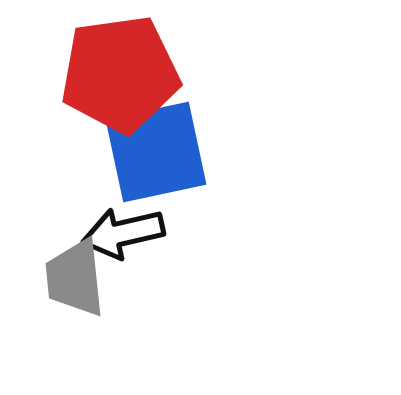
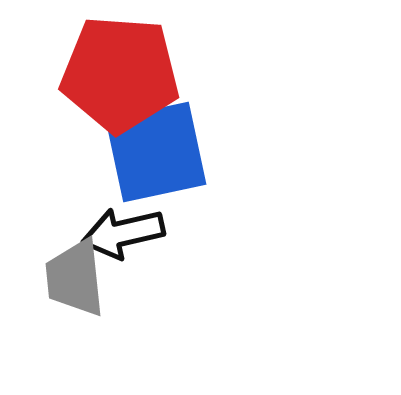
red pentagon: rotated 12 degrees clockwise
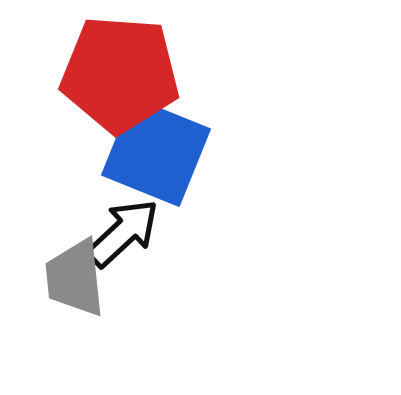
blue square: rotated 34 degrees clockwise
black arrow: rotated 150 degrees clockwise
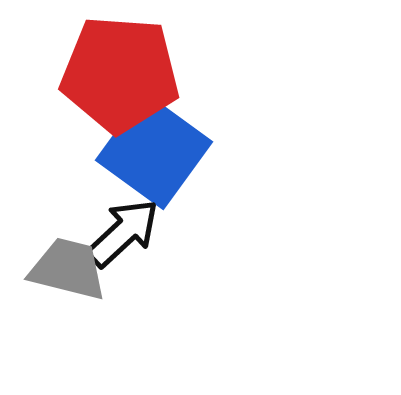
blue square: moved 2 px left, 1 px up; rotated 14 degrees clockwise
gray trapezoid: moved 7 px left, 9 px up; rotated 110 degrees clockwise
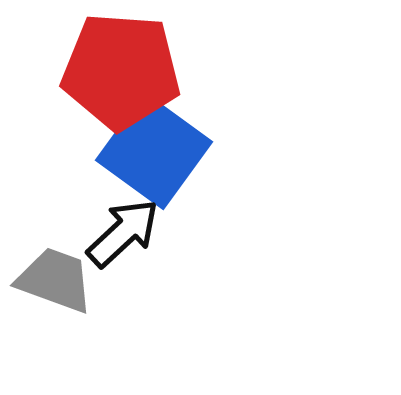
red pentagon: moved 1 px right, 3 px up
gray trapezoid: moved 13 px left, 11 px down; rotated 6 degrees clockwise
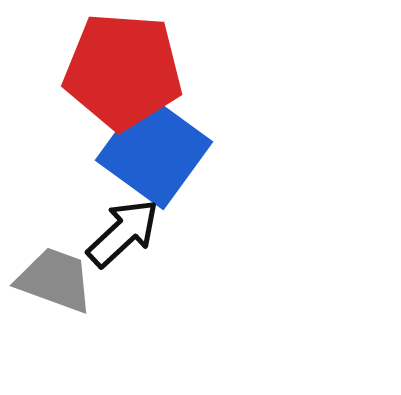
red pentagon: moved 2 px right
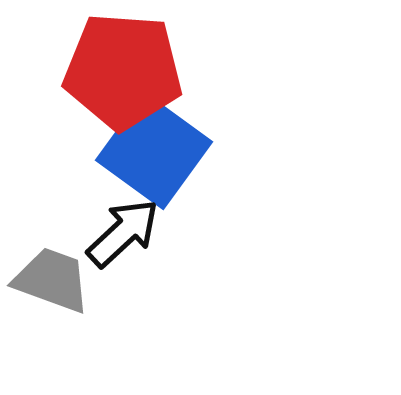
gray trapezoid: moved 3 px left
